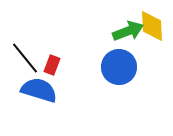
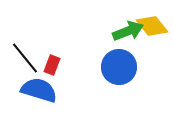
yellow diamond: rotated 36 degrees counterclockwise
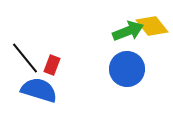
blue circle: moved 8 px right, 2 px down
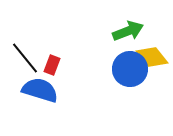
yellow diamond: moved 31 px down
blue circle: moved 3 px right
blue semicircle: moved 1 px right
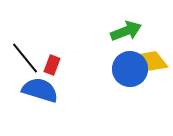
green arrow: moved 2 px left
yellow diamond: moved 4 px down
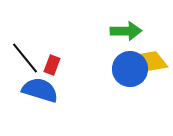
green arrow: rotated 20 degrees clockwise
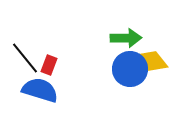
green arrow: moved 7 px down
red rectangle: moved 3 px left
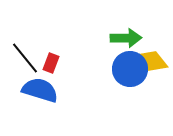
red rectangle: moved 2 px right, 2 px up
